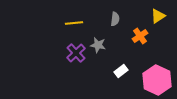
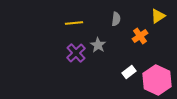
gray semicircle: moved 1 px right
gray star: rotated 21 degrees clockwise
white rectangle: moved 8 px right, 1 px down
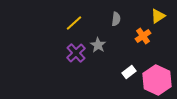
yellow line: rotated 36 degrees counterclockwise
orange cross: moved 3 px right
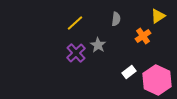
yellow line: moved 1 px right
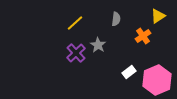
pink hexagon: rotated 12 degrees clockwise
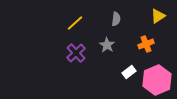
orange cross: moved 3 px right, 8 px down; rotated 14 degrees clockwise
gray star: moved 9 px right
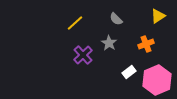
gray semicircle: rotated 128 degrees clockwise
gray star: moved 2 px right, 2 px up
purple cross: moved 7 px right, 2 px down
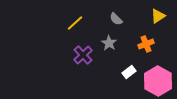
pink hexagon: moved 1 px right, 1 px down; rotated 8 degrees counterclockwise
